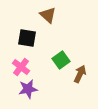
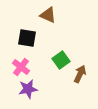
brown triangle: rotated 18 degrees counterclockwise
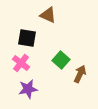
green square: rotated 12 degrees counterclockwise
pink cross: moved 4 px up
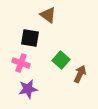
brown triangle: rotated 12 degrees clockwise
black square: moved 3 px right
pink cross: rotated 18 degrees counterclockwise
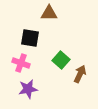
brown triangle: moved 1 px right, 2 px up; rotated 36 degrees counterclockwise
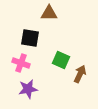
green square: rotated 18 degrees counterclockwise
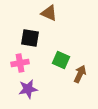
brown triangle: rotated 24 degrees clockwise
pink cross: moved 1 px left; rotated 30 degrees counterclockwise
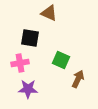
brown arrow: moved 2 px left, 5 px down
purple star: rotated 12 degrees clockwise
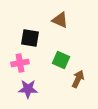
brown triangle: moved 11 px right, 7 px down
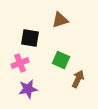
brown triangle: rotated 42 degrees counterclockwise
pink cross: rotated 12 degrees counterclockwise
purple star: rotated 12 degrees counterclockwise
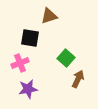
brown triangle: moved 11 px left, 4 px up
green square: moved 5 px right, 2 px up; rotated 18 degrees clockwise
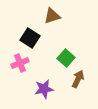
brown triangle: moved 3 px right
black square: rotated 24 degrees clockwise
purple star: moved 16 px right
